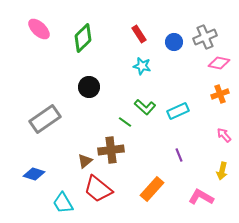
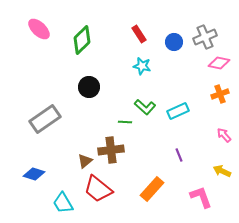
green diamond: moved 1 px left, 2 px down
green line: rotated 32 degrees counterclockwise
yellow arrow: rotated 102 degrees clockwise
pink L-shape: rotated 40 degrees clockwise
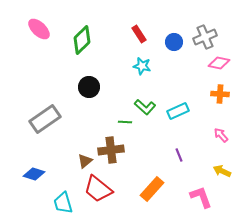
orange cross: rotated 24 degrees clockwise
pink arrow: moved 3 px left
cyan trapezoid: rotated 15 degrees clockwise
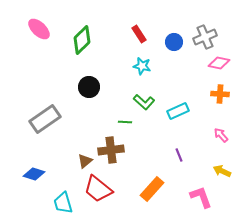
green L-shape: moved 1 px left, 5 px up
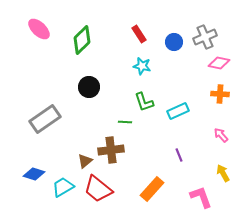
green L-shape: rotated 30 degrees clockwise
yellow arrow: moved 1 px right, 2 px down; rotated 36 degrees clockwise
cyan trapezoid: moved 16 px up; rotated 75 degrees clockwise
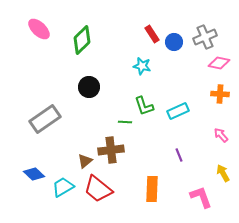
red rectangle: moved 13 px right
green L-shape: moved 4 px down
blue diamond: rotated 25 degrees clockwise
orange rectangle: rotated 40 degrees counterclockwise
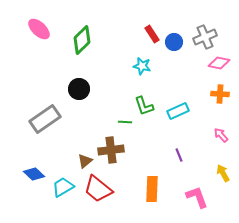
black circle: moved 10 px left, 2 px down
pink L-shape: moved 4 px left
